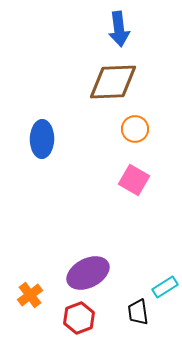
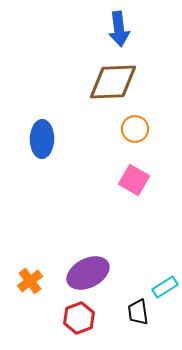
orange cross: moved 14 px up
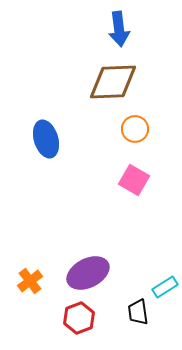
blue ellipse: moved 4 px right; rotated 18 degrees counterclockwise
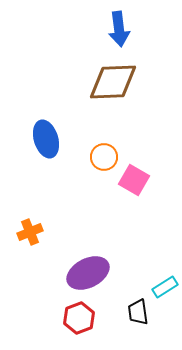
orange circle: moved 31 px left, 28 px down
orange cross: moved 49 px up; rotated 15 degrees clockwise
